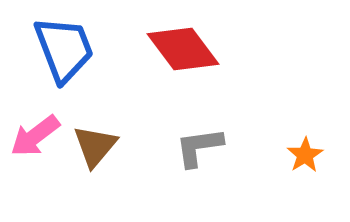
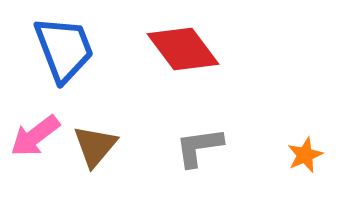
orange star: rotated 9 degrees clockwise
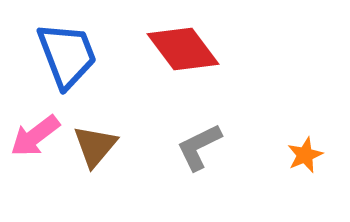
blue trapezoid: moved 3 px right, 6 px down
gray L-shape: rotated 18 degrees counterclockwise
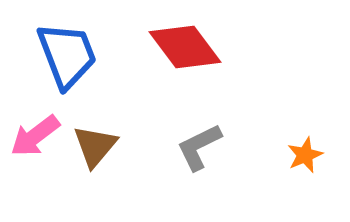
red diamond: moved 2 px right, 2 px up
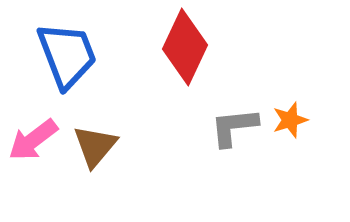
red diamond: rotated 62 degrees clockwise
pink arrow: moved 2 px left, 4 px down
gray L-shape: moved 35 px right, 20 px up; rotated 20 degrees clockwise
orange star: moved 15 px left, 35 px up; rotated 6 degrees clockwise
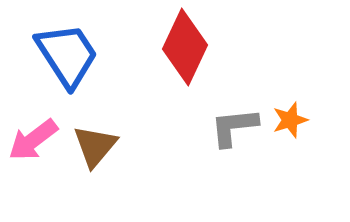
blue trapezoid: rotated 12 degrees counterclockwise
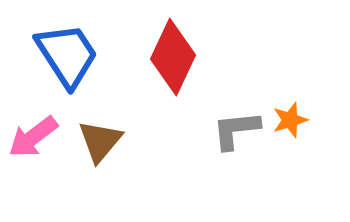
red diamond: moved 12 px left, 10 px down
gray L-shape: moved 2 px right, 3 px down
pink arrow: moved 3 px up
brown triangle: moved 5 px right, 5 px up
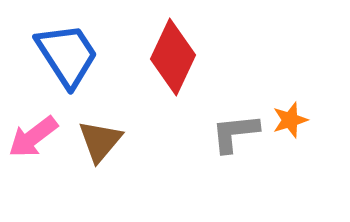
gray L-shape: moved 1 px left, 3 px down
